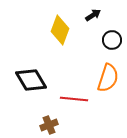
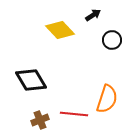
yellow diamond: rotated 64 degrees counterclockwise
orange semicircle: moved 1 px left, 21 px down
red line: moved 15 px down
brown cross: moved 9 px left, 5 px up
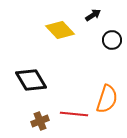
brown cross: moved 1 px down
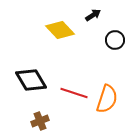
black circle: moved 3 px right
red line: moved 21 px up; rotated 12 degrees clockwise
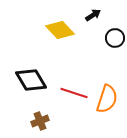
black circle: moved 2 px up
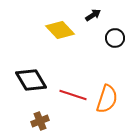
red line: moved 1 px left, 2 px down
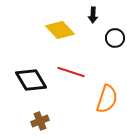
black arrow: rotated 126 degrees clockwise
red line: moved 2 px left, 23 px up
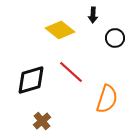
yellow diamond: rotated 8 degrees counterclockwise
red line: rotated 24 degrees clockwise
black diamond: rotated 76 degrees counterclockwise
brown cross: moved 2 px right; rotated 18 degrees counterclockwise
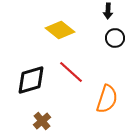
black arrow: moved 15 px right, 4 px up
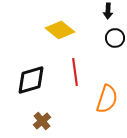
red line: moved 4 px right; rotated 40 degrees clockwise
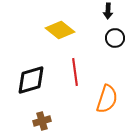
brown cross: rotated 24 degrees clockwise
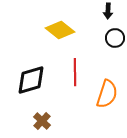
red line: rotated 8 degrees clockwise
orange semicircle: moved 5 px up
brown cross: rotated 30 degrees counterclockwise
